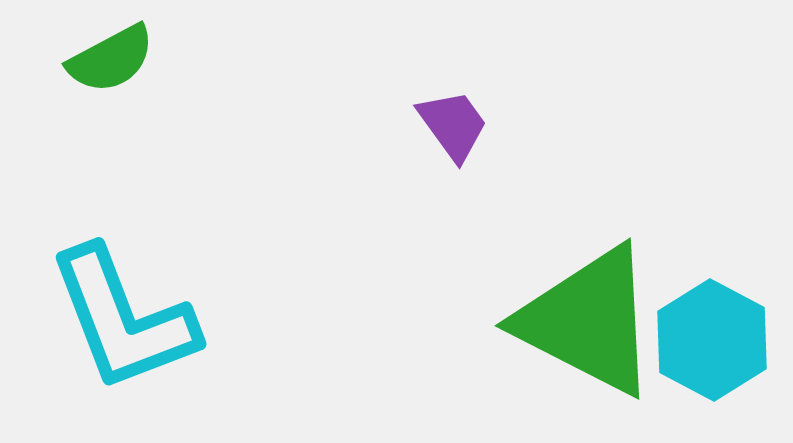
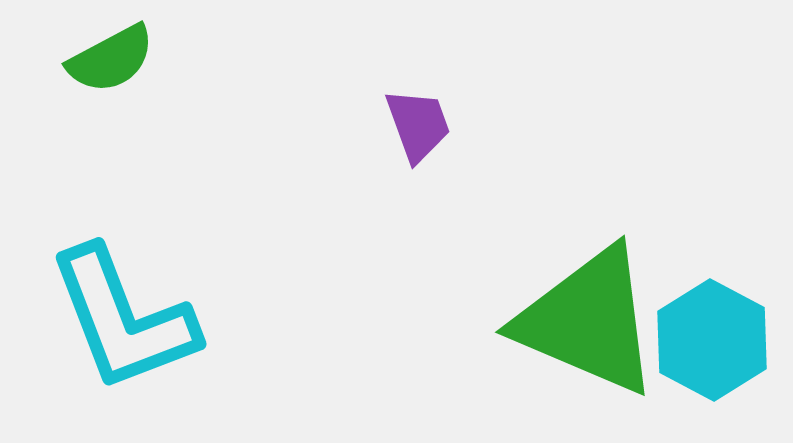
purple trapezoid: moved 35 px left; rotated 16 degrees clockwise
green triangle: rotated 4 degrees counterclockwise
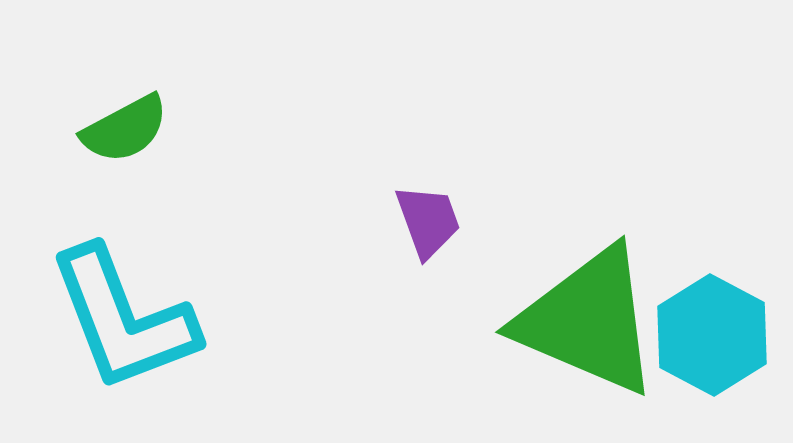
green semicircle: moved 14 px right, 70 px down
purple trapezoid: moved 10 px right, 96 px down
cyan hexagon: moved 5 px up
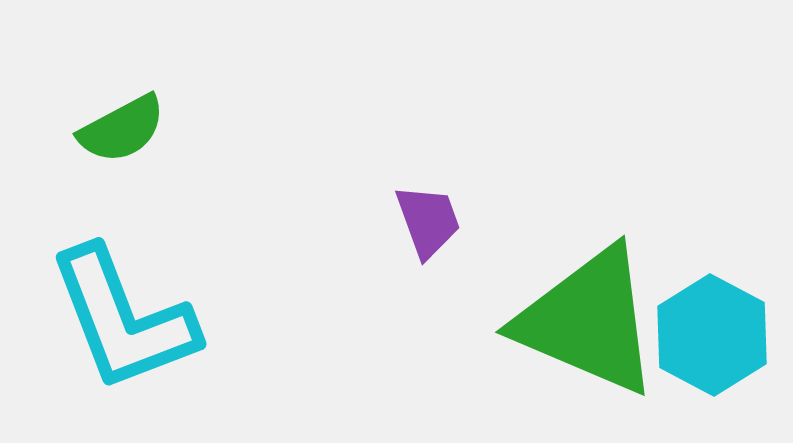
green semicircle: moved 3 px left
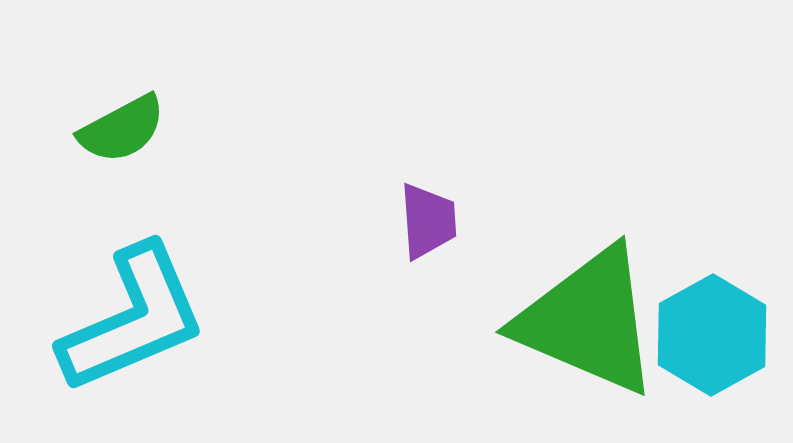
purple trapezoid: rotated 16 degrees clockwise
cyan L-shape: moved 10 px right; rotated 92 degrees counterclockwise
cyan hexagon: rotated 3 degrees clockwise
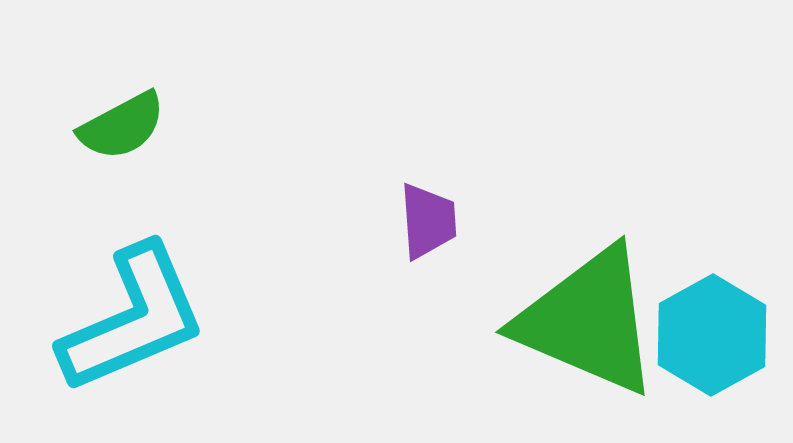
green semicircle: moved 3 px up
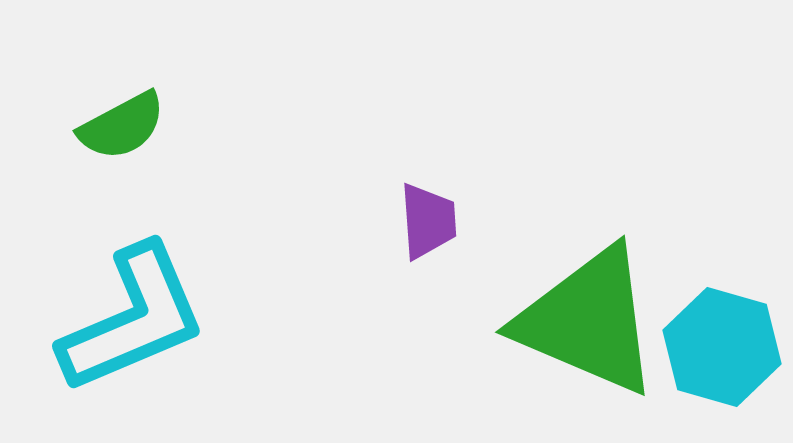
cyan hexagon: moved 10 px right, 12 px down; rotated 15 degrees counterclockwise
